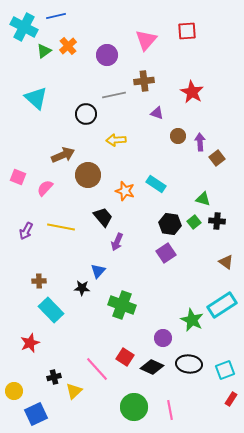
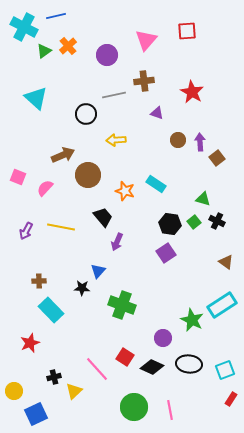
brown circle at (178, 136): moved 4 px down
black cross at (217, 221): rotated 21 degrees clockwise
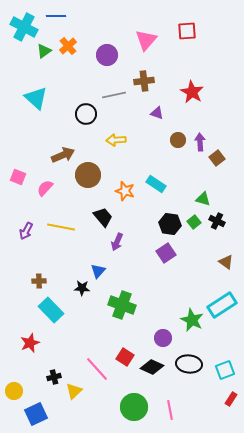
blue line at (56, 16): rotated 12 degrees clockwise
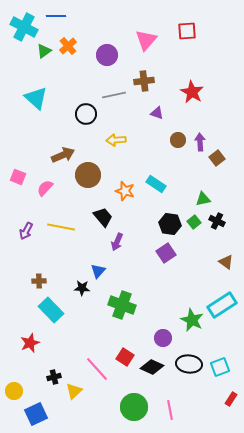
green triangle at (203, 199): rotated 28 degrees counterclockwise
cyan square at (225, 370): moved 5 px left, 3 px up
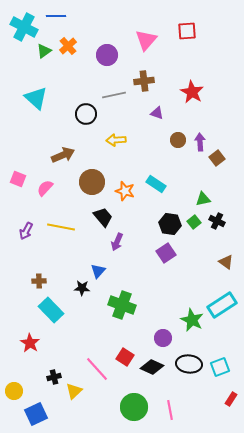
brown circle at (88, 175): moved 4 px right, 7 px down
pink square at (18, 177): moved 2 px down
red star at (30, 343): rotated 18 degrees counterclockwise
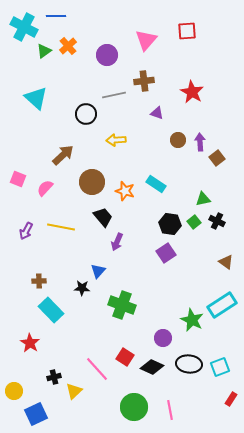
brown arrow at (63, 155): rotated 20 degrees counterclockwise
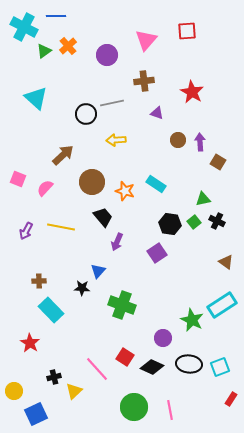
gray line at (114, 95): moved 2 px left, 8 px down
brown square at (217, 158): moved 1 px right, 4 px down; rotated 21 degrees counterclockwise
purple square at (166, 253): moved 9 px left
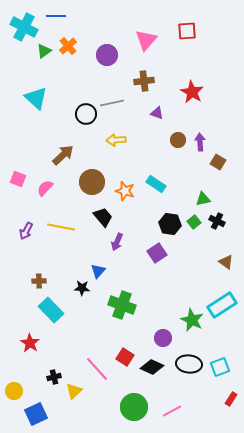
pink line at (170, 410): moved 2 px right, 1 px down; rotated 72 degrees clockwise
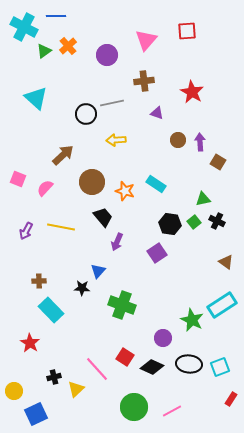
yellow triangle at (74, 391): moved 2 px right, 2 px up
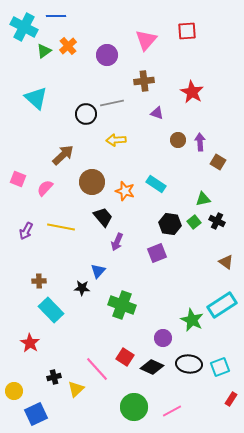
purple square at (157, 253): rotated 12 degrees clockwise
